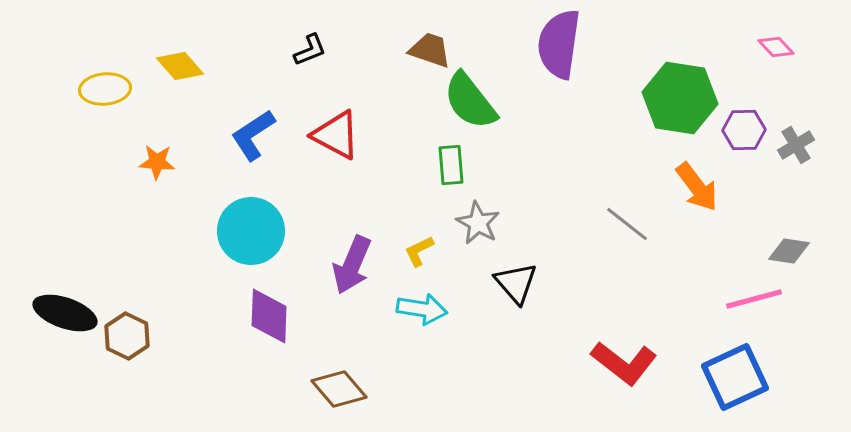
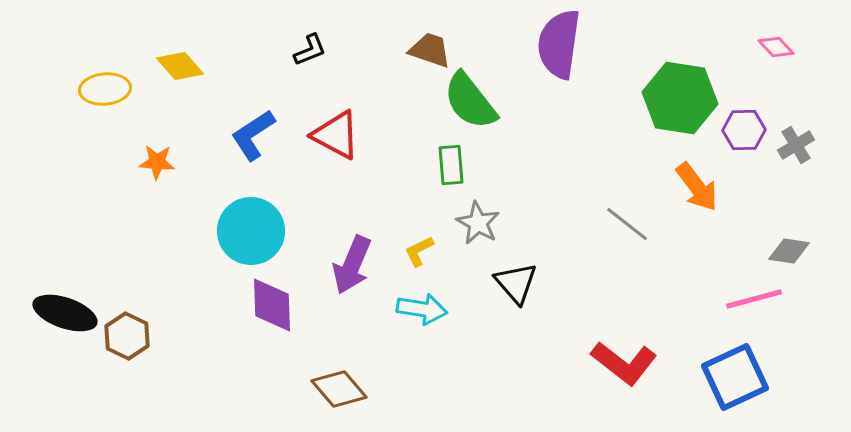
purple diamond: moved 3 px right, 11 px up; rotated 4 degrees counterclockwise
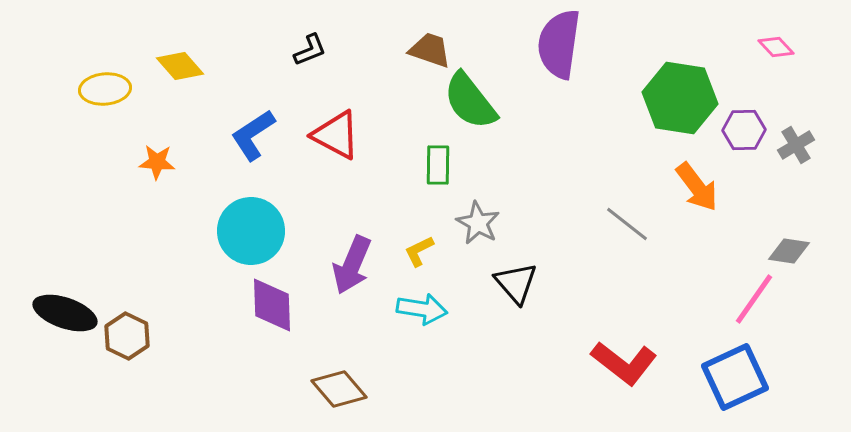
green rectangle: moved 13 px left; rotated 6 degrees clockwise
pink line: rotated 40 degrees counterclockwise
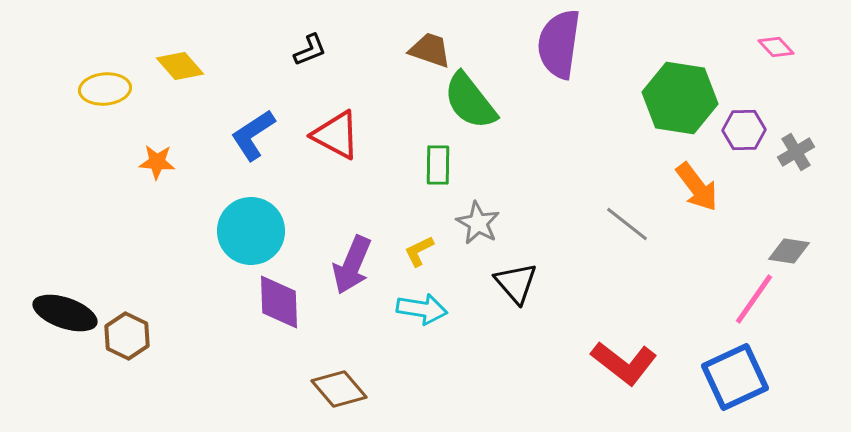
gray cross: moved 7 px down
purple diamond: moved 7 px right, 3 px up
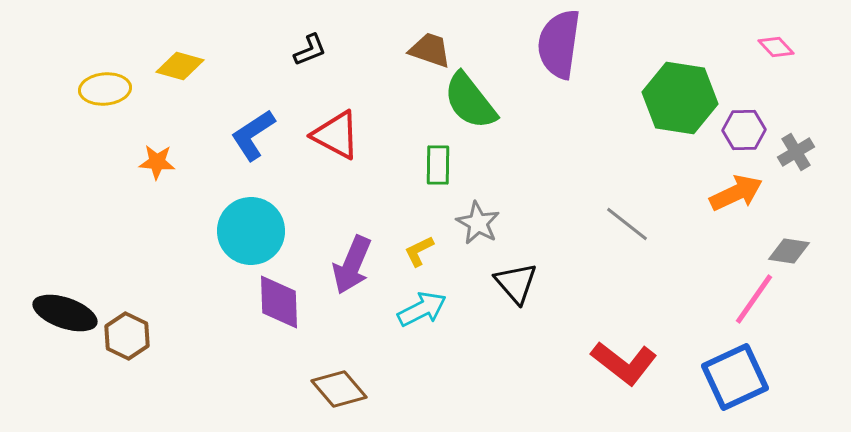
yellow diamond: rotated 33 degrees counterclockwise
orange arrow: moved 39 px right, 6 px down; rotated 78 degrees counterclockwise
cyan arrow: rotated 36 degrees counterclockwise
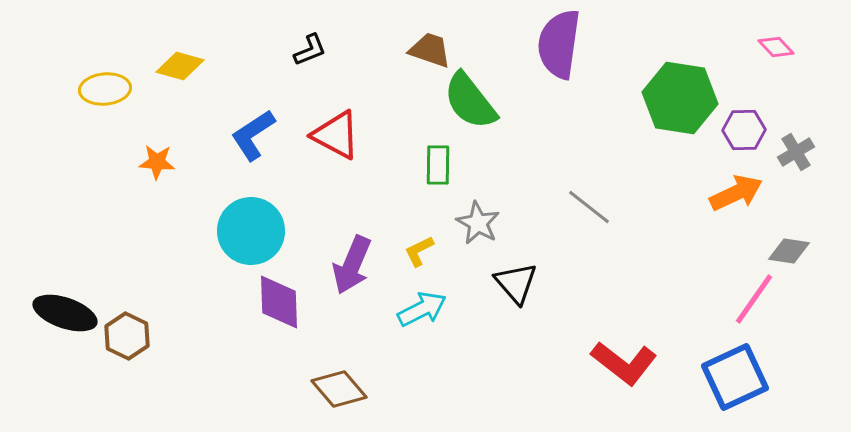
gray line: moved 38 px left, 17 px up
